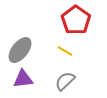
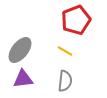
red pentagon: rotated 16 degrees clockwise
gray semicircle: rotated 140 degrees clockwise
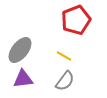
yellow line: moved 1 px left, 5 px down
gray semicircle: rotated 30 degrees clockwise
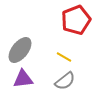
yellow line: moved 1 px down
gray semicircle: rotated 15 degrees clockwise
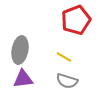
gray ellipse: rotated 28 degrees counterclockwise
gray semicircle: moved 2 px right; rotated 55 degrees clockwise
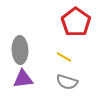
red pentagon: moved 2 px down; rotated 16 degrees counterclockwise
gray ellipse: rotated 12 degrees counterclockwise
gray semicircle: moved 1 px down
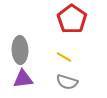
red pentagon: moved 4 px left, 3 px up
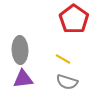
red pentagon: moved 2 px right
yellow line: moved 1 px left, 2 px down
